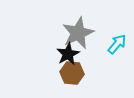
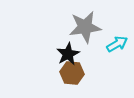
gray star: moved 7 px right, 6 px up; rotated 16 degrees clockwise
cyan arrow: rotated 20 degrees clockwise
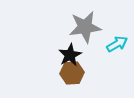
black star: moved 2 px right, 1 px down
brown hexagon: rotated 10 degrees counterclockwise
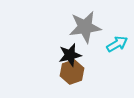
black star: rotated 15 degrees clockwise
brown hexagon: moved 1 px up; rotated 15 degrees counterclockwise
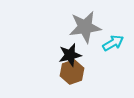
cyan arrow: moved 4 px left, 1 px up
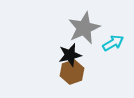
gray star: moved 1 px left, 1 px down; rotated 16 degrees counterclockwise
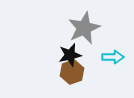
cyan arrow: moved 14 px down; rotated 30 degrees clockwise
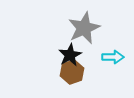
black star: rotated 15 degrees counterclockwise
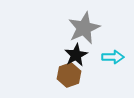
black star: moved 6 px right
brown hexagon: moved 3 px left, 3 px down
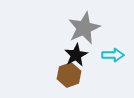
cyan arrow: moved 2 px up
